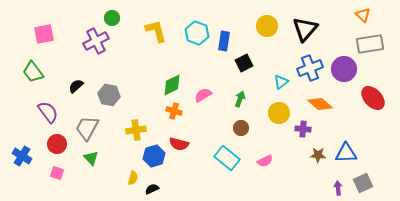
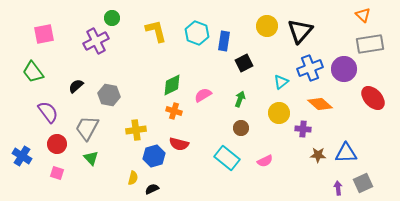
black triangle at (305, 29): moved 5 px left, 2 px down
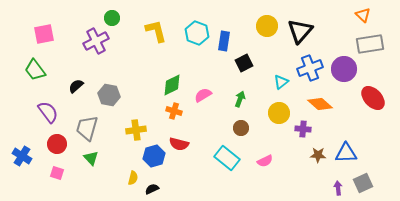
green trapezoid at (33, 72): moved 2 px right, 2 px up
gray trapezoid at (87, 128): rotated 12 degrees counterclockwise
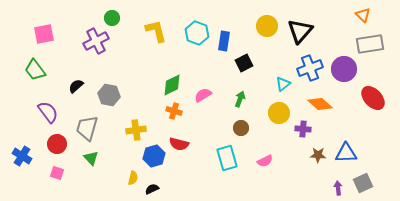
cyan triangle at (281, 82): moved 2 px right, 2 px down
cyan rectangle at (227, 158): rotated 35 degrees clockwise
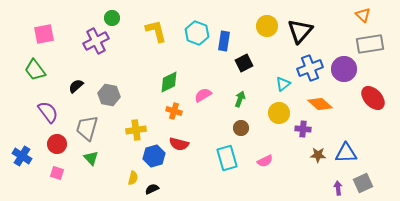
green diamond at (172, 85): moved 3 px left, 3 px up
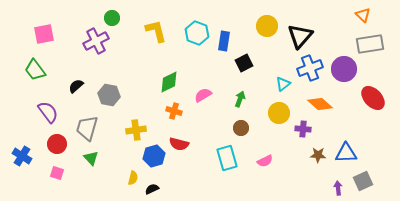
black triangle at (300, 31): moved 5 px down
gray square at (363, 183): moved 2 px up
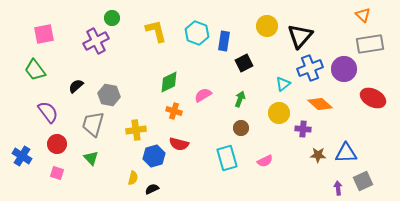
red ellipse at (373, 98): rotated 20 degrees counterclockwise
gray trapezoid at (87, 128): moved 6 px right, 4 px up
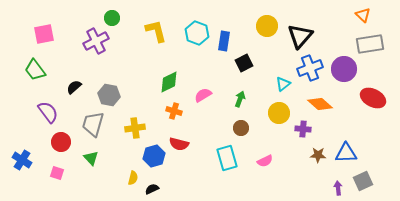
black semicircle at (76, 86): moved 2 px left, 1 px down
yellow cross at (136, 130): moved 1 px left, 2 px up
red circle at (57, 144): moved 4 px right, 2 px up
blue cross at (22, 156): moved 4 px down
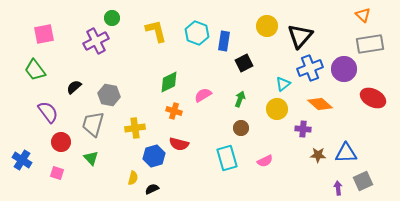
yellow circle at (279, 113): moved 2 px left, 4 px up
